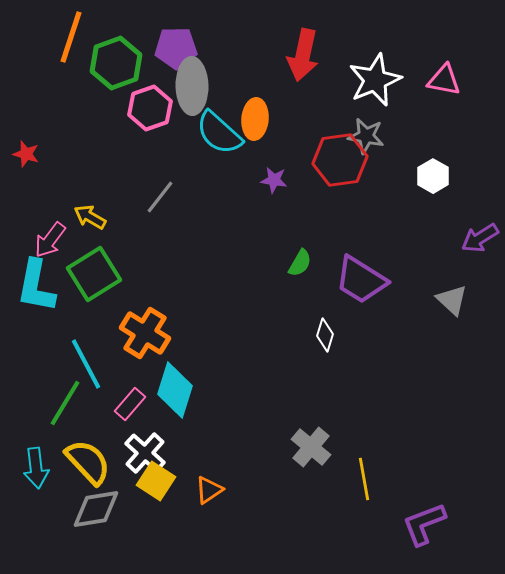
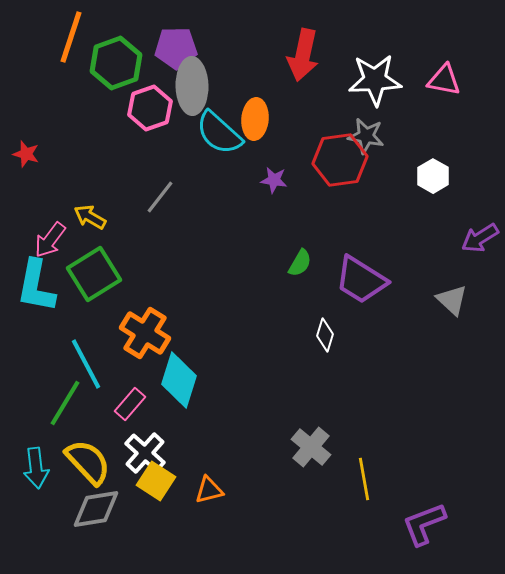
white star: rotated 20 degrees clockwise
cyan diamond: moved 4 px right, 10 px up
orange triangle: rotated 20 degrees clockwise
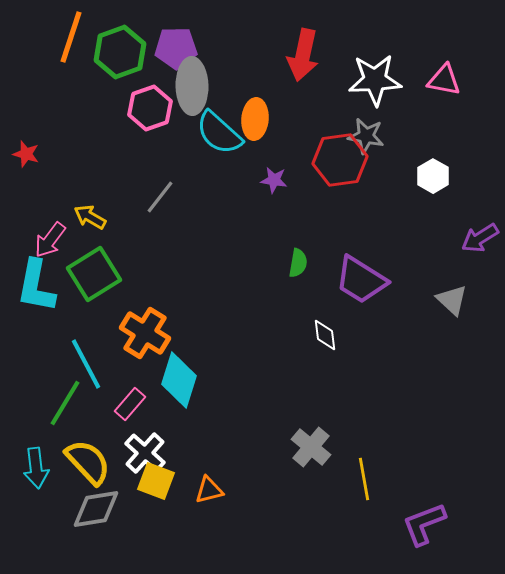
green hexagon: moved 4 px right, 11 px up
green semicircle: moved 2 px left; rotated 20 degrees counterclockwise
white diamond: rotated 24 degrees counterclockwise
yellow square: rotated 12 degrees counterclockwise
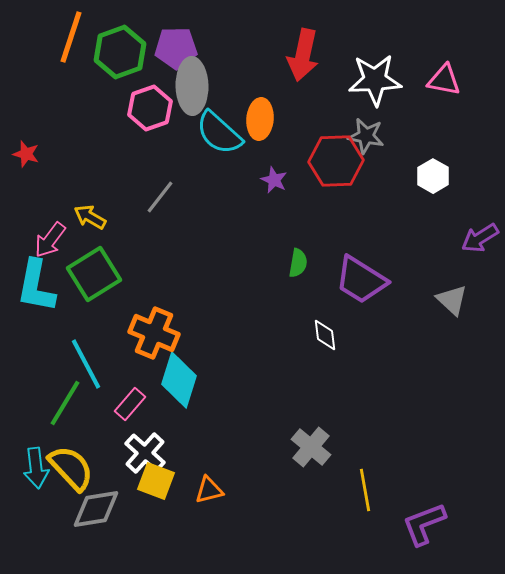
orange ellipse: moved 5 px right
red hexagon: moved 4 px left, 1 px down; rotated 6 degrees clockwise
purple star: rotated 16 degrees clockwise
orange cross: moved 9 px right; rotated 9 degrees counterclockwise
yellow semicircle: moved 17 px left, 6 px down
yellow line: moved 1 px right, 11 px down
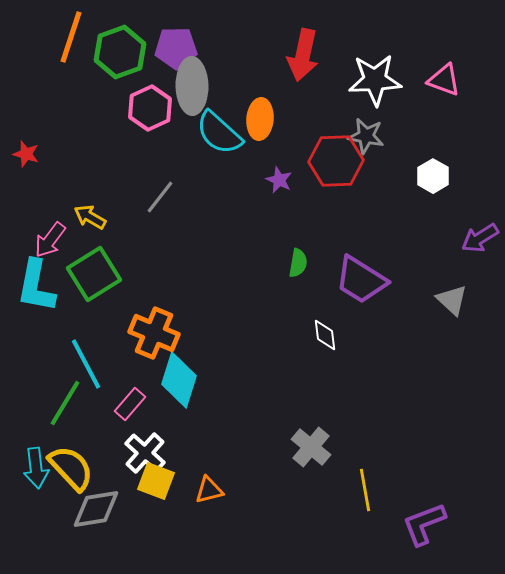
pink triangle: rotated 9 degrees clockwise
pink hexagon: rotated 6 degrees counterclockwise
purple star: moved 5 px right
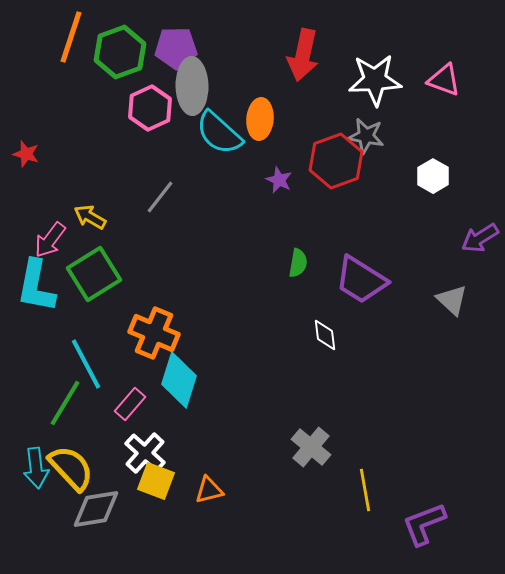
red hexagon: rotated 18 degrees counterclockwise
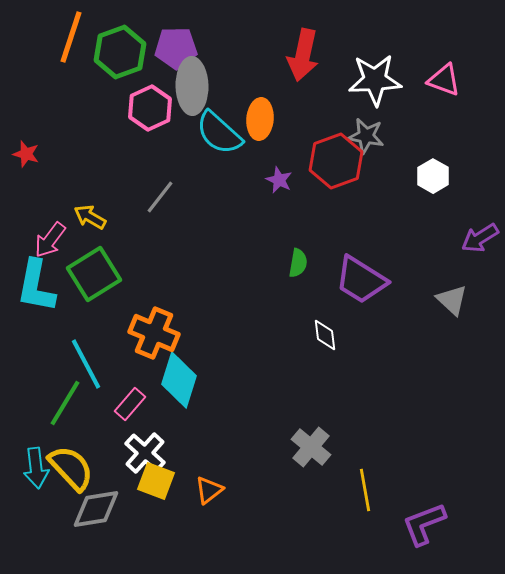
orange triangle: rotated 24 degrees counterclockwise
